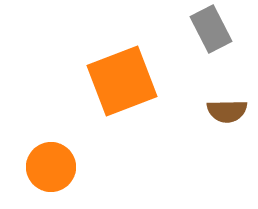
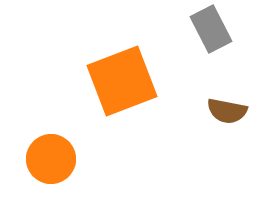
brown semicircle: rotated 12 degrees clockwise
orange circle: moved 8 px up
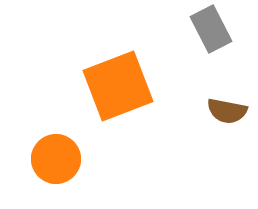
orange square: moved 4 px left, 5 px down
orange circle: moved 5 px right
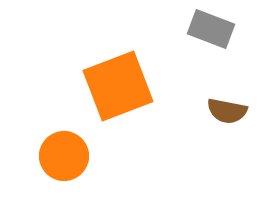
gray rectangle: rotated 42 degrees counterclockwise
orange circle: moved 8 px right, 3 px up
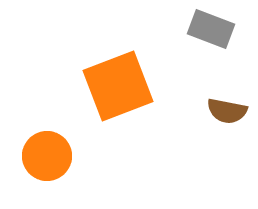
orange circle: moved 17 px left
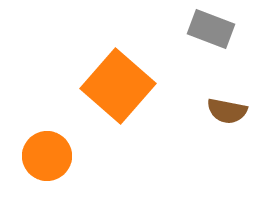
orange square: rotated 28 degrees counterclockwise
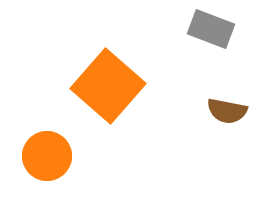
orange square: moved 10 px left
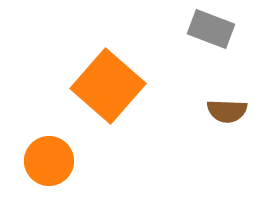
brown semicircle: rotated 9 degrees counterclockwise
orange circle: moved 2 px right, 5 px down
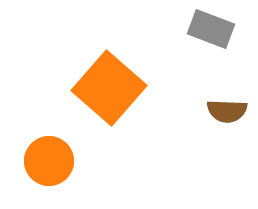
orange square: moved 1 px right, 2 px down
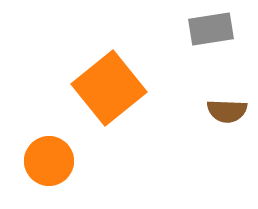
gray rectangle: rotated 30 degrees counterclockwise
orange square: rotated 10 degrees clockwise
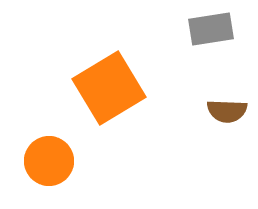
orange square: rotated 8 degrees clockwise
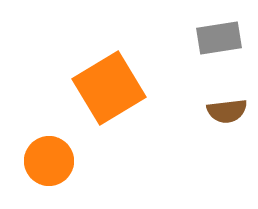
gray rectangle: moved 8 px right, 9 px down
brown semicircle: rotated 9 degrees counterclockwise
